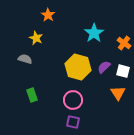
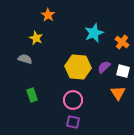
cyan star: rotated 12 degrees clockwise
orange cross: moved 2 px left, 1 px up
yellow hexagon: rotated 10 degrees counterclockwise
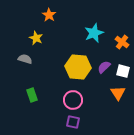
orange star: moved 1 px right
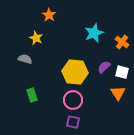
yellow hexagon: moved 3 px left, 5 px down
white square: moved 1 px left, 1 px down
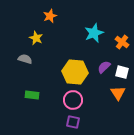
orange star: moved 1 px right, 1 px down; rotated 16 degrees clockwise
green rectangle: rotated 64 degrees counterclockwise
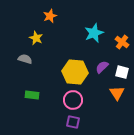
purple semicircle: moved 2 px left
orange triangle: moved 1 px left
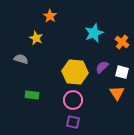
orange star: rotated 16 degrees counterclockwise
gray semicircle: moved 4 px left
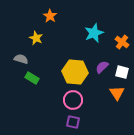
green rectangle: moved 17 px up; rotated 24 degrees clockwise
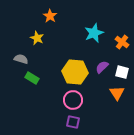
yellow star: moved 1 px right
